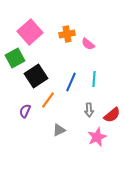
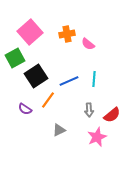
blue line: moved 2 px left, 1 px up; rotated 42 degrees clockwise
purple semicircle: moved 2 px up; rotated 80 degrees counterclockwise
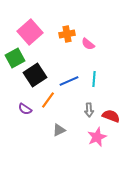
black square: moved 1 px left, 1 px up
red semicircle: moved 1 px left, 1 px down; rotated 120 degrees counterclockwise
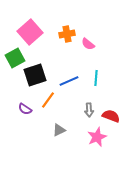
black square: rotated 15 degrees clockwise
cyan line: moved 2 px right, 1 px up
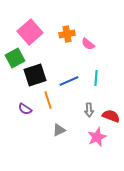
orange line: rotated 54 degrees counterclockwise
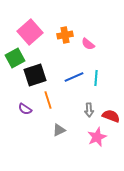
orange cross: moved 2 px left, 1 px down
blue line: moved 5 px right, 4 px up
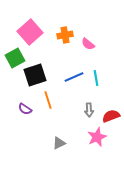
cyan line: rotated 14 degrees counterclockwise
red semicircle: rotated 42 degrees counterclockwise
gray triangle: moved 13 px down
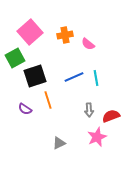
black square: moved 1 px down
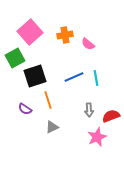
gray triangle: moved 7 px left, 16 px up
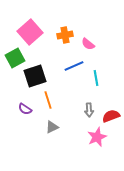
blue line: moved 11 px up
